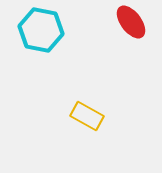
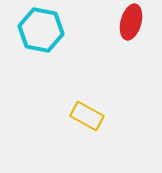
red ellipse: rotated 52 degrees clockwise
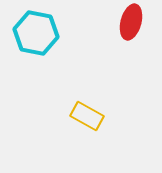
cyan hexagon: moved 5 px left, 3 px down
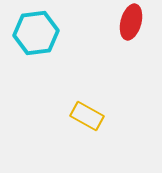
cyan hexagon: rotated 18 degrees counterclockwise
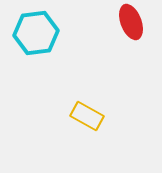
red ellipse: rotated 36 degrees counterclockwise
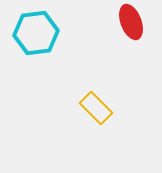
yellow rectangle: moved 9 px right, 8 px up; rotated 16 degrees clockwise
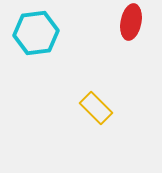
red ellipse: rotated 32 degrees clockwise
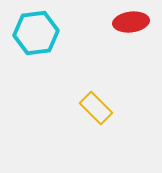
red ellipse: rotated 72 degrees clockwise
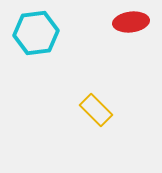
yellow rectangle: moved 2 px down
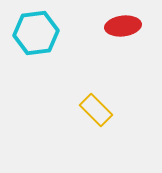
red ellipse: moved 8 px left, 4 px down
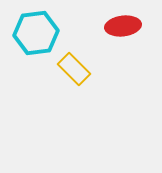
yellow rectangle: moved 22 px left, 41 px up
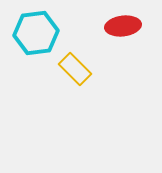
yellow rectangle: moved 1 px right
